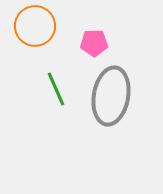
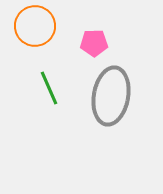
green line: moved 7 px left, 1 px up
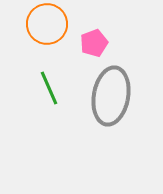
orange circle: moved 12 px right, 2 px up
pink pentagon: rotated 20 degrees counterclockwise
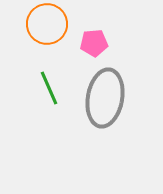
pink pentagon: rotated 16 degrees clockwise
gray ellipse: moved 6 px left, 2 px down
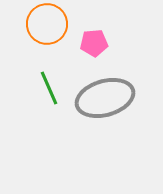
gray ellipse: rotated 64 degrees clockwise
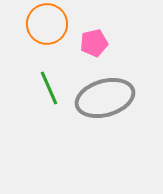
pink pentagon: rotated 8 degrees counterclockwise
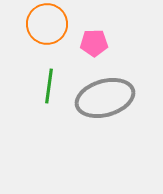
pink pentagon: rotated 12 degrees clockwise
green line: moved 2 px up; rotated 32 degrees clockwise
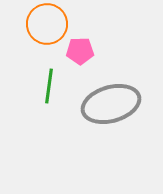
pink pentagon: moved 14 px left, 8 px down
gray ellipse: moved 6 px right, 6 px down
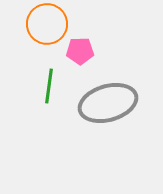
gray ellipse: moved 3 px left, 1 px up
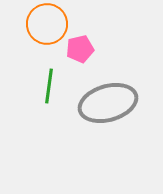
pink pentagon: moved 2 px up; rotated 12 degrees counterclockwise
